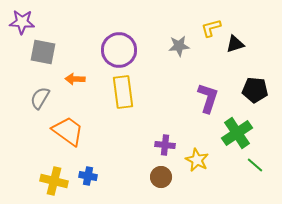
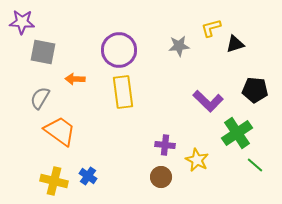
purple L-shape: moved 3 px down; rotated 116 degrees clockwise
orange trapezoid: moved 8 px left
blue cross: rotated 24 degrees clockwise
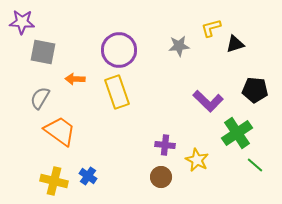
yellow rectangle: moved 6 px left; rotated 12 degrees counterclockwise
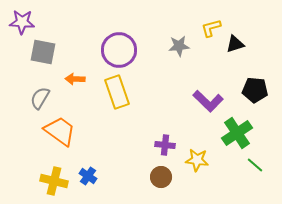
yellow star: rotated 20 degrees counterclockwise
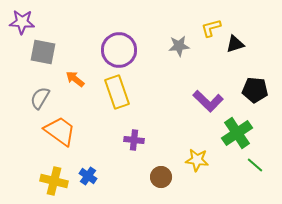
orange arrow: rotated 36 degrees clockwise
purple cross: moved 31 px left, 5 px up
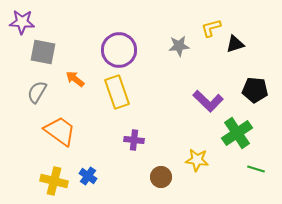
gray semicircle: moved 3 px left, 6 px up
green line: moved 1 px right, 4 px down; rotated 24 degrees counterclockwise
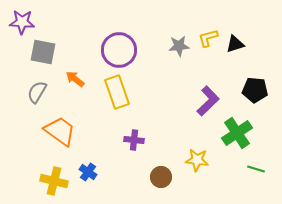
yellow L-shape: moved 3 px left, 10 px down
purple L-shape: rotated 88 degrees counterclockwise
blue cross: moved 4 px up
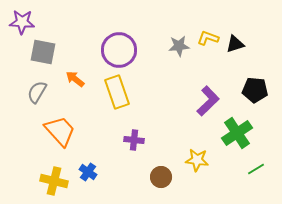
yellow L-shape: rotated 35 degrees clockwise
orange trapezoid: rotated 12 degrees clockwise
green line: rotated 48 degrees counterclockwise
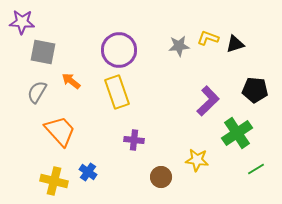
orange arrow: moved 4 px left, 2 px down
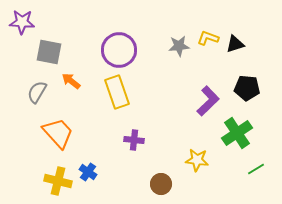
gray square: moved 6 px right
black pentagon: moved 8 px left, 2 px up
orange trapezoid: moved 2 px left, 2 px down
brown circle: moved 7 px down
yellow cross: moved 4 px right
